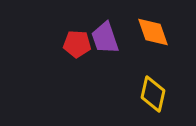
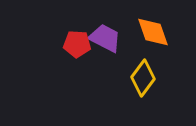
purple trapezoid: rotated 136 degrees clockwise
yellow diamond: moved 10 px left, 16 px up; rotated 24 degrees clockwise
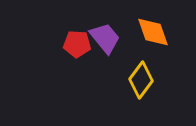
purple trapezoid: rotated 24 degrees clockwise
yellow diamond: moved 2 px left, 2 px down
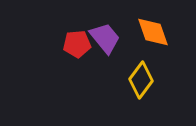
red pentagon: rotated 8 degrees counterclockwise
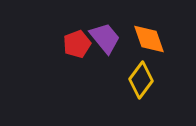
orange diamond: moved 4 px left, 7 px down
red pentagon: rotated 16 degrees counterclockwise
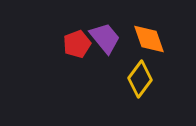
yellow diamond: moved 1 px left, 1 px up
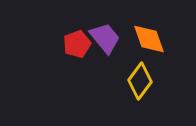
yellow diamond: moved 2 px down
